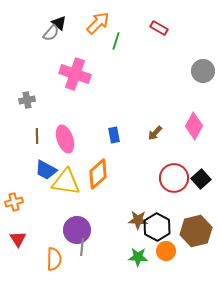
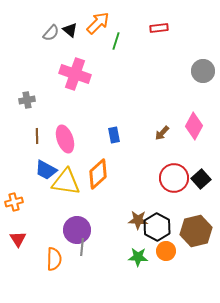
black triangle: moved 11 px right, 7 px down
red rectangle: rotated 36 degrees counterclockwise
brown arrow: moved 7 px right
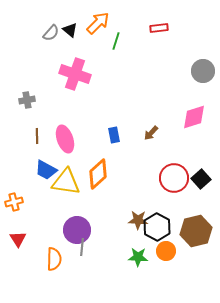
pink diamond: moved 9 px up; rotated 44 degrees clockwise
brown arrow: moved 11 px left
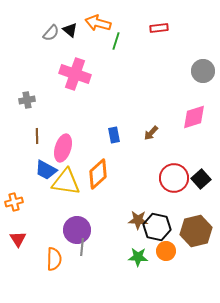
orange arrow: rotated 120 degrees counterclockwise
pink ellipse: moved 2 px left, 9 px down; rotated 36 degrees clockwise
black hexagon: rotated 16 degrees counterclockwise
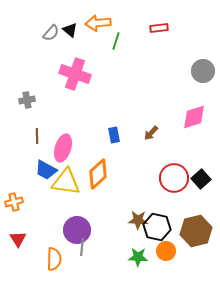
orange arrow: rotated 20 degrees counterclockwise
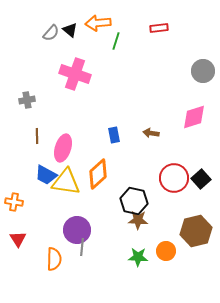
brown arrow: rotated 56 degrees clockwise
blue trapezoid: moved 5 px down
orange cross: rotated 24 degrees clockwise
black hexagon: moved 23 px left, 26 px up
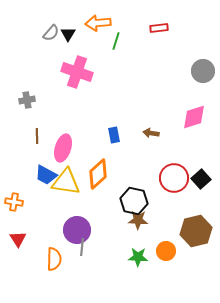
black triangle: moved 2 px left, 4 px down; rotated 21 degrees clockwise
pink cross: moved 2 px right, 2 px up
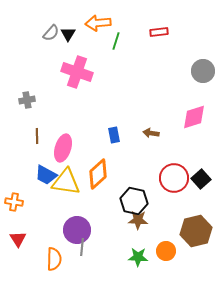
red rectangle: moved 4 px down
